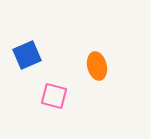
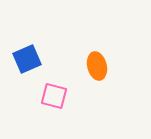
blue square: moved 4 px down
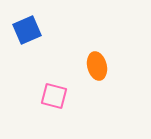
blue square: moved 29 px up
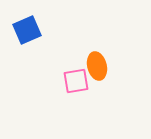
pink square: moved 22 px right, 15 px up; rotated 24 degrees counterclockwise
